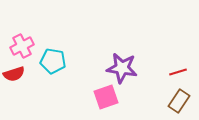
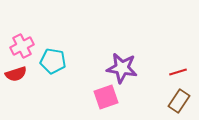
red semicircle: moved 2 px right
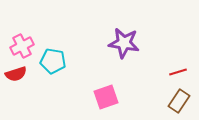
purple star: moved 2 px right, 25 px up
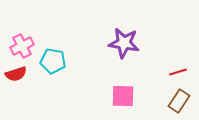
pink square: moved 17 px right, 1 px up; rotated 20 degrees clockwise
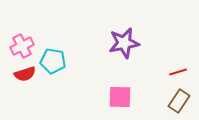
purple star: rotated 20 degrees counterclockwise
red semicircle: moved 9 px right
pink square: moved 3 px left, 1 px down
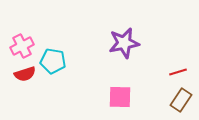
brown rectangle: moved 2 px right, 1 px up
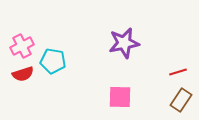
red semicircle: moved 2 px left
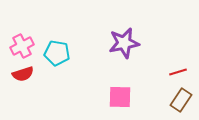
cyan pentagon: moved 4 px right, 8 px up
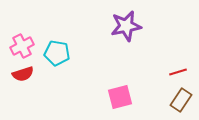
purple star: moved 2 px right, 17 px up
pink square: rotated 15 degrees counterclockwise
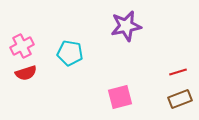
cyan pentagon: moved 13 px right
red semicircle: moved 3 px right, 1 px up
brown rectangle: moved 1 px left, 1 px up; rotated 35 degrees clockwise
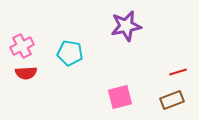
red semicircle: rotated 15 degrees clockwise
brown rectangle: moved 8 px left, 1 px down
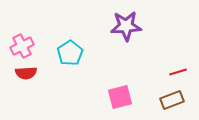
purple star: rotated 8 degrees clockwise
cyan pentagon: rotated 30 degrees clockwise
